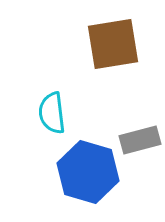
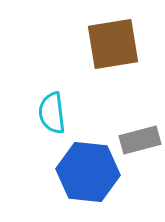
blue hexagon: rotated 10 degrees counterclockwise
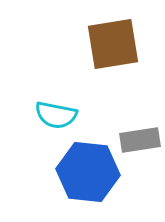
cyan semicircle: moved 4 px right, 2 px down; rotated 72 degrees counterclockwise
gray rectangle: rotated 6 degrees clockwise
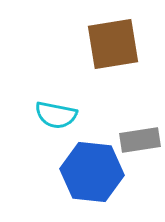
blue hexagon: moved 4 px right
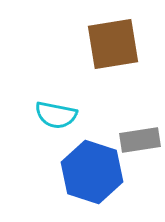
blue hexagon: rotated 12 degrees clockwise
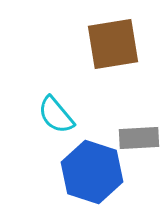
cyan semicircle: rotated 39 degrees clockwise
gray rectangle: moved 1 px left, 2 px up; rotated 6 degrees clockwise
